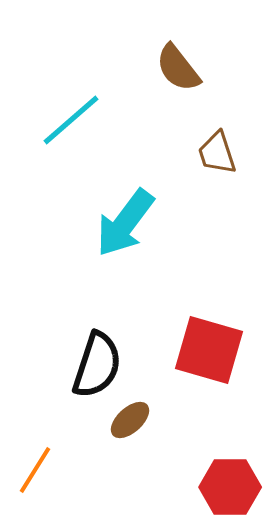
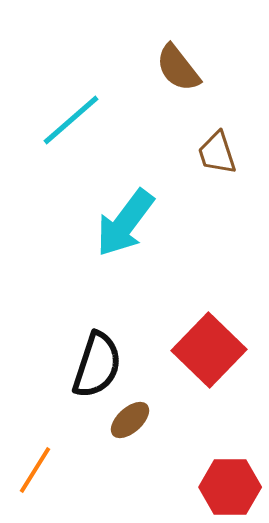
red square: rotated 28 degrees clockwise
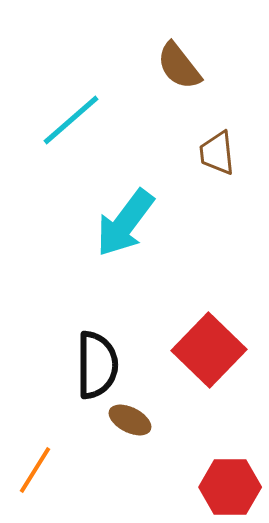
brown semicircle: moved 1 px right, 2 px up
brown trapezoid: rotated 12 degrees clockwise
black semicircle: rotated 18 degrees counterclockwise
brown ellipse: rotated 69 degrees clockwise
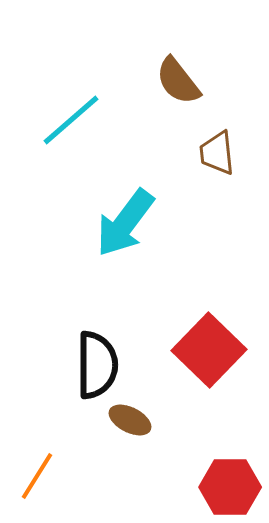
brown semicircle: moved 1 px left, 15 px down
orange line: moved 2 px right, 6 px down
